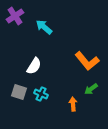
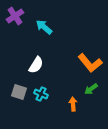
orange L-shape: moved 3 px right, 2 px down
white semicircle: moved 2 px right, 1 px up
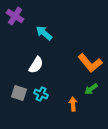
purple cross: rotated 24 degrees counterclockwise
cyan arrow: moved 6 px down
gray square: moved 1 px down
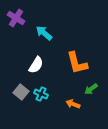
purple cross: moved 1 px right, 2 px down
orange L-shape: moved 13 px left; rotated 25 degrees clockwise
gray square: moved 2 px right, 1 px up; rotated 21 degrees clockwise
orange arrow: rotated 64 degrees counterclockwise
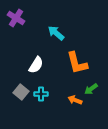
cyan arrow: moved 12 px right
cyan cross: rotated 24 degrees counterclockwise
orange arrow: moved 2 px right, 4 px up
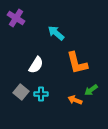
green arrow: moved 1 px down
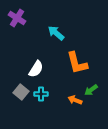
purple cross: moved 1 px right
white semicircle: moved 4 px down
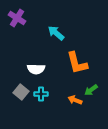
white semicircle: rotated 60 degrees clockwise
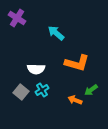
orange L-shape: rotated 60 degrees counterclockwise
cyan cross: moved 1 px right, 4 px up; rotated 32 degrees counterclockwise
